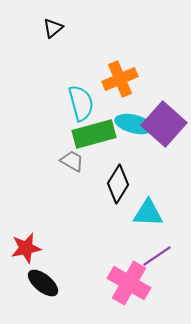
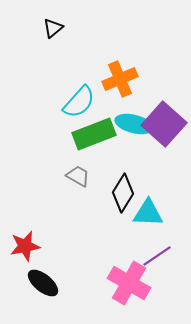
cyan semicircle: moved 2 px left, 1 px up; rotated 57 degrees clockwise
green rectangle: rotated 6 degrees counterclockwise
gray trapezoid: moved 6 px right, 15 px down
black diamond: moved 5 px right, 9 px down
red star: moved 1 px left, 2 px up
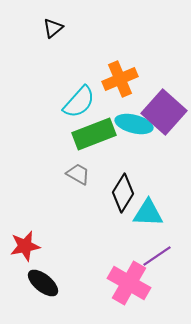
purple square: moved 12 px up
gray trapezoid: moved 2 px up
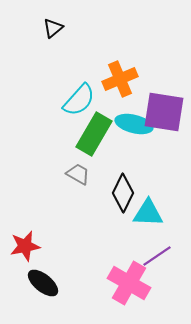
cyan semicircle: moved 2 px up
purple square: rotated 33 degrees counterclockwise
green rectangle: rotated 39 degrees counterclockwise
black diamond: rotated 6 degrees counterclockwise
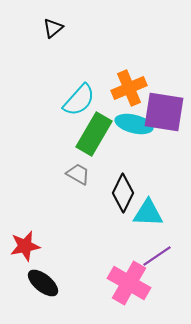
orange cross: moved 9 px right, 9 px down
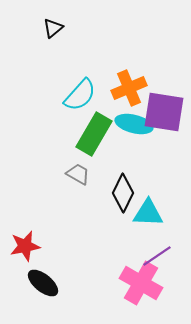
cyan semicircle: moved 1 px right, 5 px up
pink cross: moved 12 px right
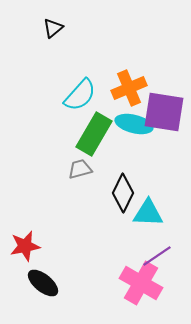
gray trapezoid: moved 2 px right, 5 px up; rotated 45 degrees counterclockwise
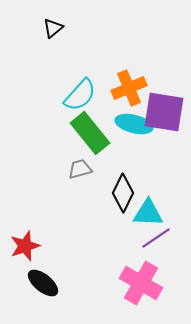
green rectangle: moved 4 px left, 1 px up; rotated 69 degrees counterclockwise
red star: rotated 8 degrees counterclockwise
purple line: moved 1 px left, 18 px up
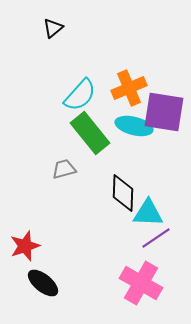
cyan ellipse: moved 2 px down
gray trapezoid: moved 16 px left
black diamond: rotated 24 degrees counterclockwise
